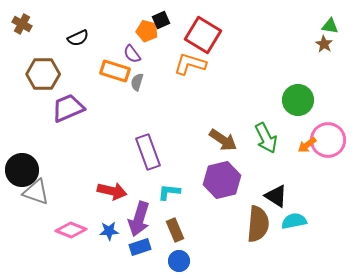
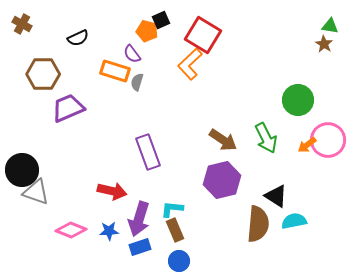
orange L-shape: rotated 60 degrees counterclockwise
cyan L-shape: moved 3 px right, 17 px down
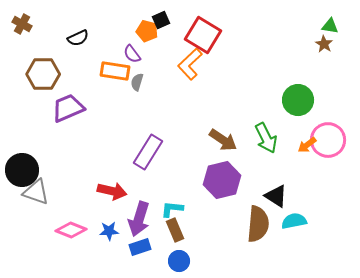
orange rectangle: rotated 8 degrees counterclockwise
purple rectangle: rotated 52 degrees clockwise
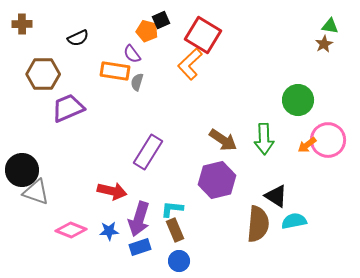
brown cross: rotated 30 degrees counterclockwise
brown star: rotated 12 degrees clockwise
green arrow: moved 2 px left, 1 px down; rotated 24 degrees clockwise
purple hexagon: moved 5 px left
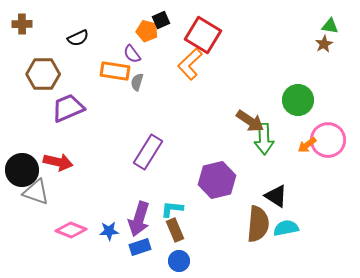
brown arrow: moved 27 px right, 19 px up
red arrow: moved 54 px left, 29 px up
cyan semicircle: moved 8 px left, 7 px down
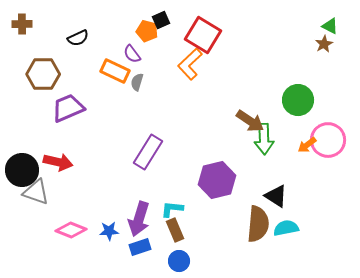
green triangle: rotated 18 degrees clockwise
orange rectangle: rotated 16 degrees clockwise
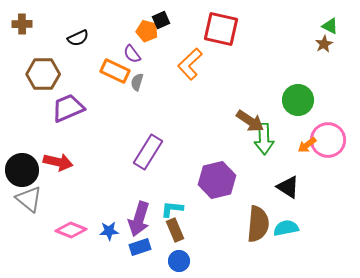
red square: moved 18 px right, 6 px up; rotated 18 degrees counterclockwise
gray triangle: moved 7 px left, 7 px down; rotated 20 degrees clockwise
black triangle: moved 12 px right, 9 px up
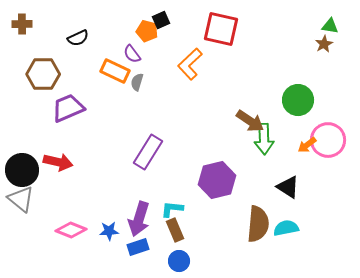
green triangle: rotated 18 degrees counterclockwise
gray triangle: moved 8 px left
blue rectangle: moved 2 px left
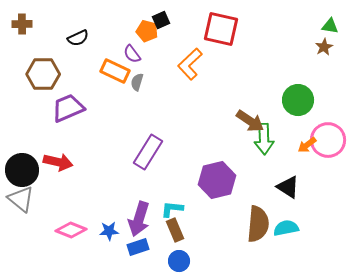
brown star: moved 3 px down
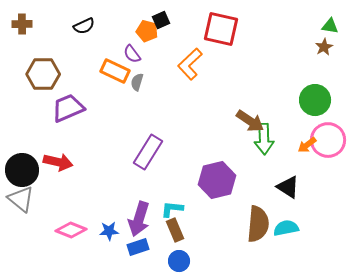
black semicircle: moved 6 px right, 12 px up
green circle: moved 17 px right
